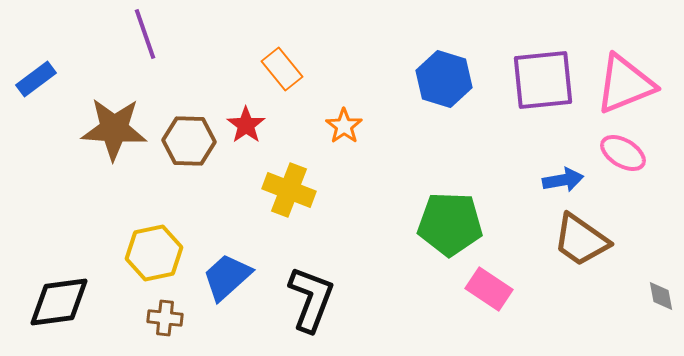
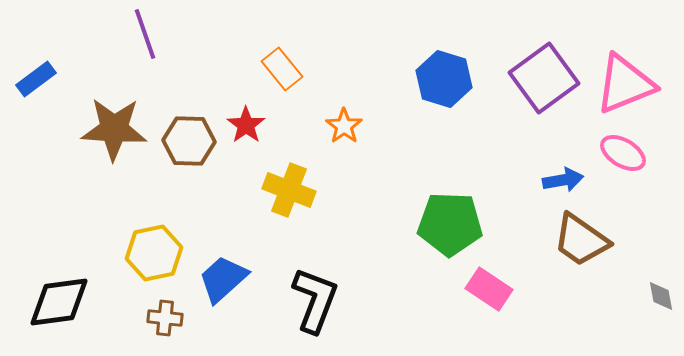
purple square: moved 1 px right, 2 px up; rotated 30 degrees counterclockwise
blue trapezoid: moved 4 px left, 2 px down
black L-shape: moved 4 px right, 1 px down
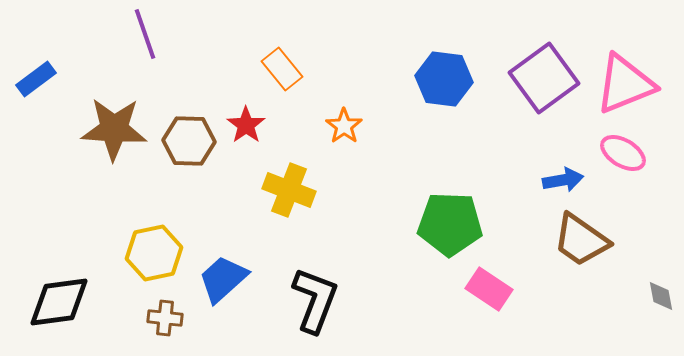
blue hexagon: rotated 10 degrees counterclockwise
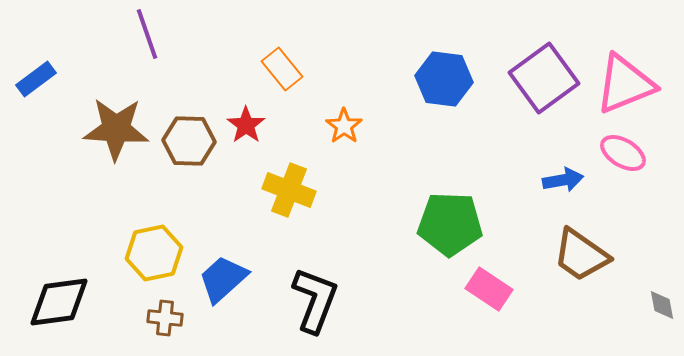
purple line: moved 2 px right
brown star: moved 2 px right
brown trapezoid: moved 15 px down
gray diamond: moved 1 px right, 9 px down
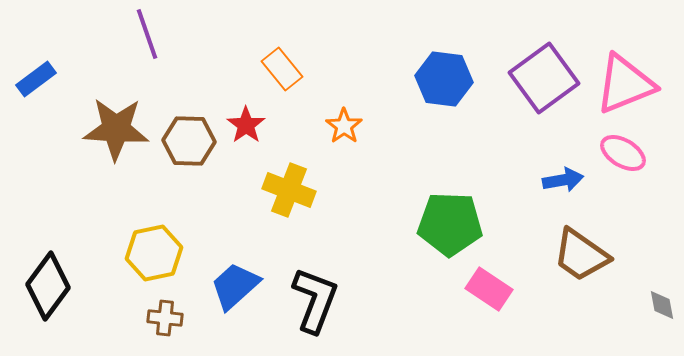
blue trapezoid: moved 12 px right, 7 px down
black diamond: moved 11 px left, 16 px up; rotated 46 degrees counterclockwise
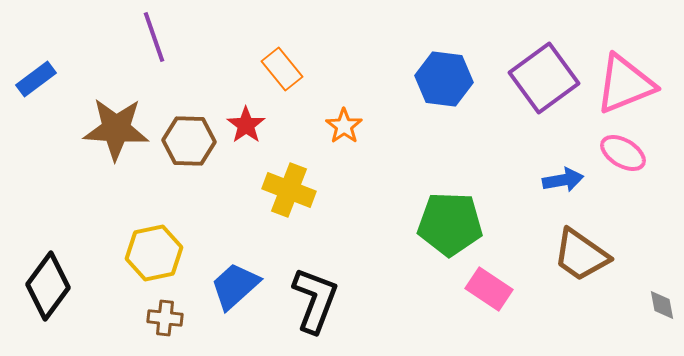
purple line: moved 7 px right, 3 px down
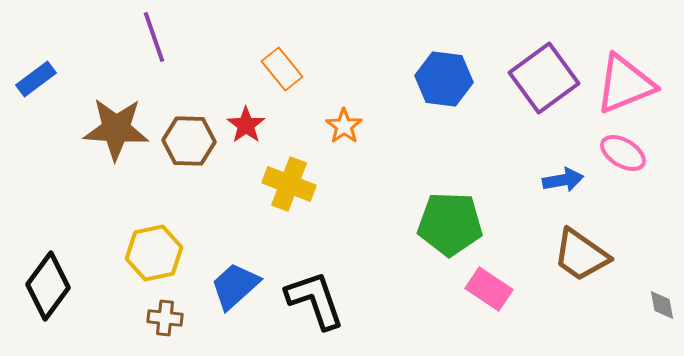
yellow cross: moved 6 px up
black L-shape: rotated 40 degrees counterclockwise
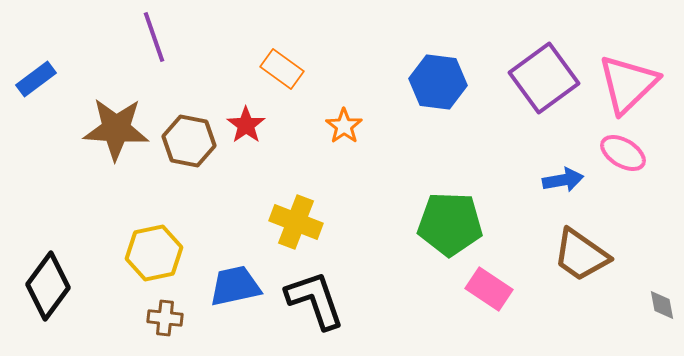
orange rectangle: rotated 15 degrees counterclockwise
blue hexagon: moved 6 px left, 3 px down
pink triangle: moved 3 px right; rotated 22 degrees counterclockwise
brown hexagon: rotated 9 degrees clockwise
yellow cross: moved 7 px right, 38 px down
blue trapezoid: rotated 30 degrees clockwise
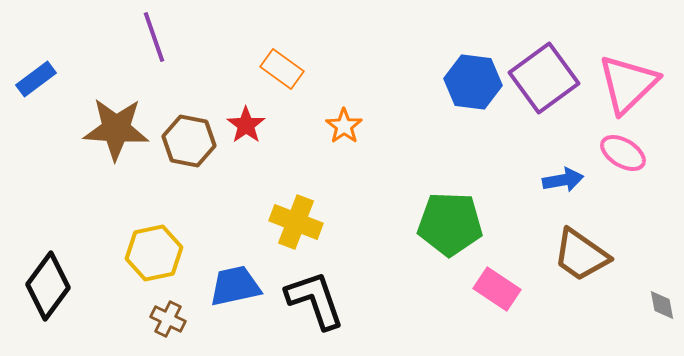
blue hexagon: moved 35 px right
pink rectangle: moved 8 px right
brown cross: moved 3 px right, 1 px down; rotated 20 degrees clockwise
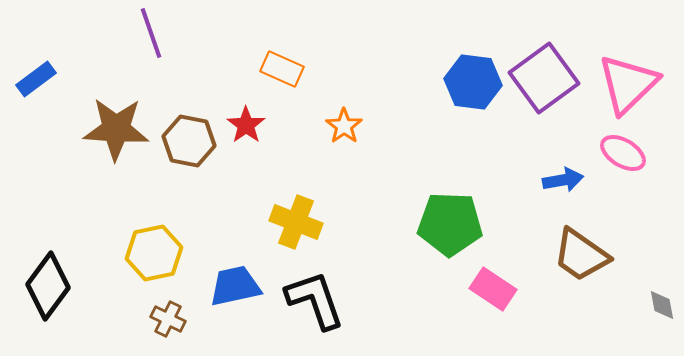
purple line: moved 3 px left, 4 px up
orange rectangle: rotated 12 degrees counterclockwise
pink rectangle: moved 4 px left
